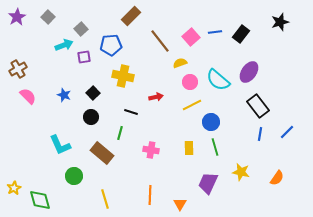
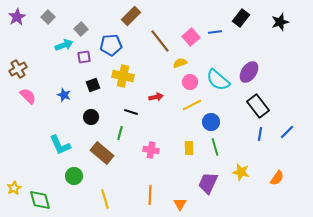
black rectangle at (241, 34): moved 16 px up
black square at (93, 93): moved 8 px up; rotated 24 degrees clockwise
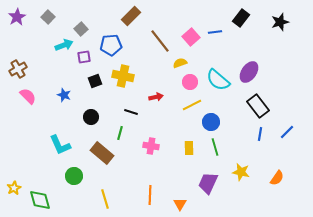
black square at (93, 85): moved 2 px right, 4 px up
pink cross at (151, 150): moved 4 px up
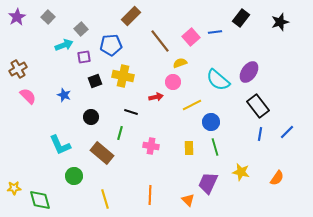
pink circle at (190, 82): moved 17 px left
yellow star at (14, 188): rotated 24 degrees clockwise
orange triangle at (180, 204): moved 8 px right, 4 px up; rotated 16 degrees counterclockwise
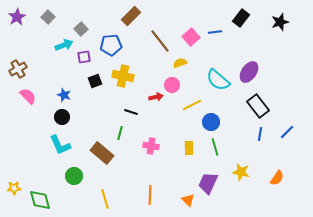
pink circle at (173, 82): moved 1 px left, 3 px down
black circle at (91, 117): moved 29 px left
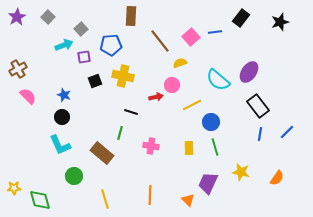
brown rectangle at (131, 16): rotated 42 degrees counterclockwise
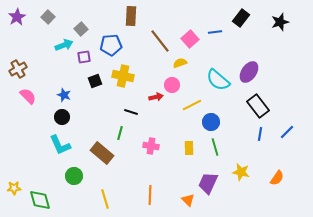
pink square at (191, 37): moved 1 px left, 2 px down
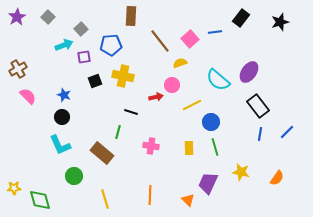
green line at (120, 133): moved 2 px left, 1 px up
